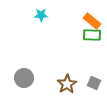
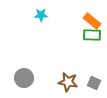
brown star: moved 1 px right, 2 px up; rotated 30 degrees counterclockwise
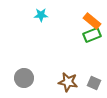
green rectangle: rotated 24 degrees counterclockwise
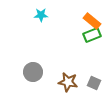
gray circle: moved 9 px right, 6 px up
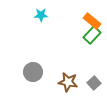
green rectangle: rotated 24 degrees counterclockwise
gray square: rotated 24 degrees clockwise
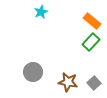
cyan star: moved 3 px up; rotated 24 degrees counterclockwise
green rectangle: moved 1 px left, 7 px down
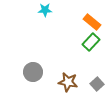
cyan star: moved 4 px right, 2 px up; rotated 24 degrees clockwise
orange rectangle: moved 1 px down
gray square: moved 3 px right, 1 px down
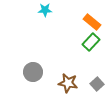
brown star: moved 1 px down
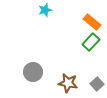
cyan star: rotated 16 degrees counterclockwise
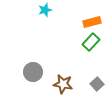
orange rectangle: rotated 54 degrees counterclockwise
brown star: moved 5 px left, 1 px down
